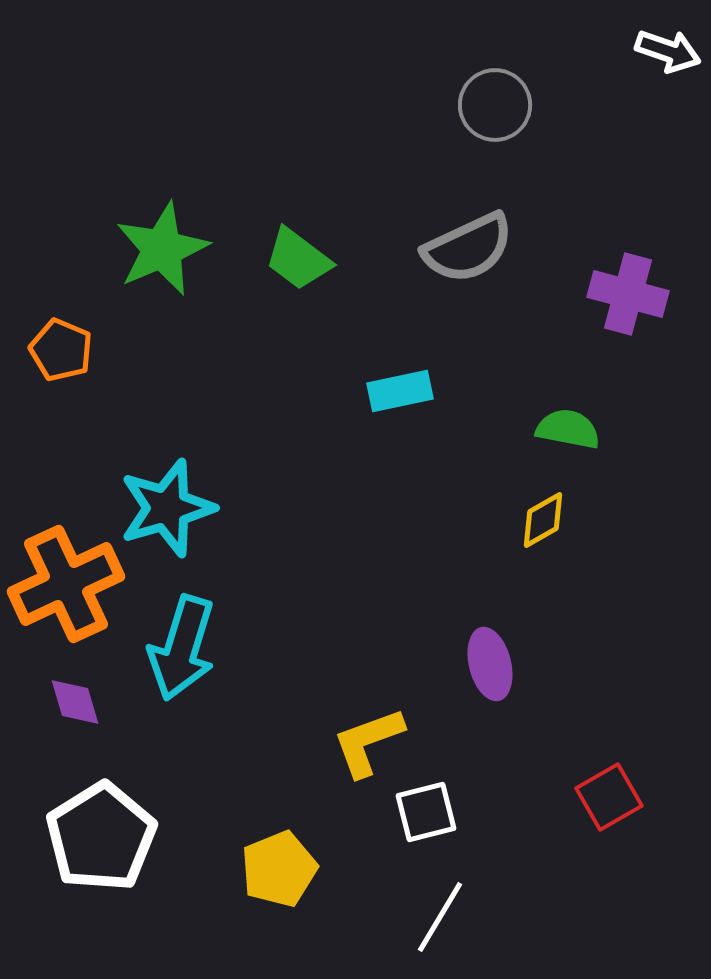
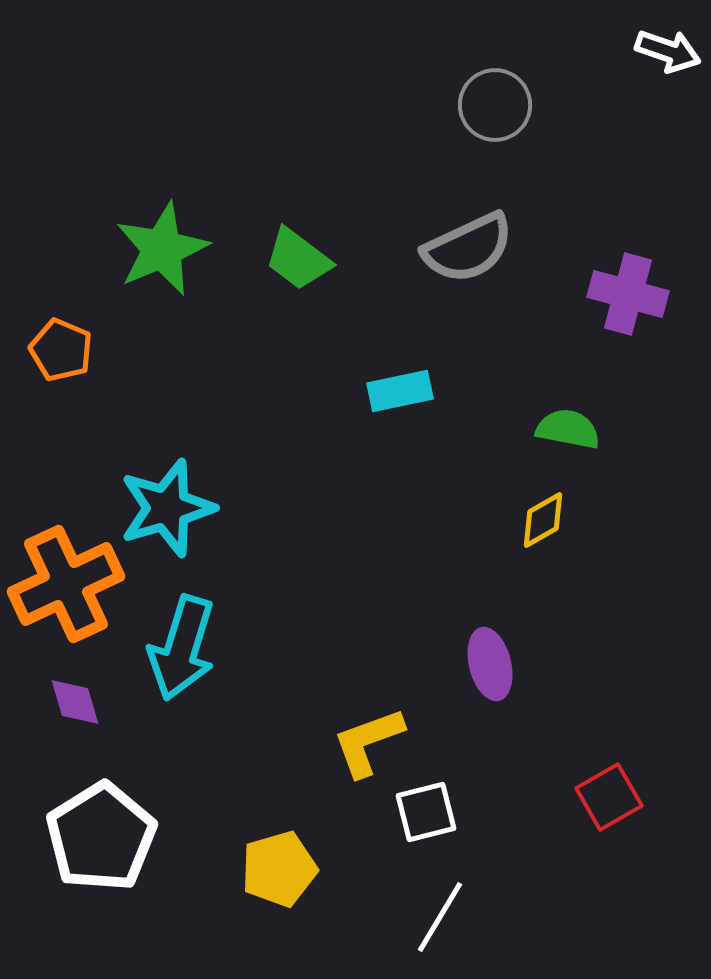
yellow pentagon: rotated 6 degrees clockwise
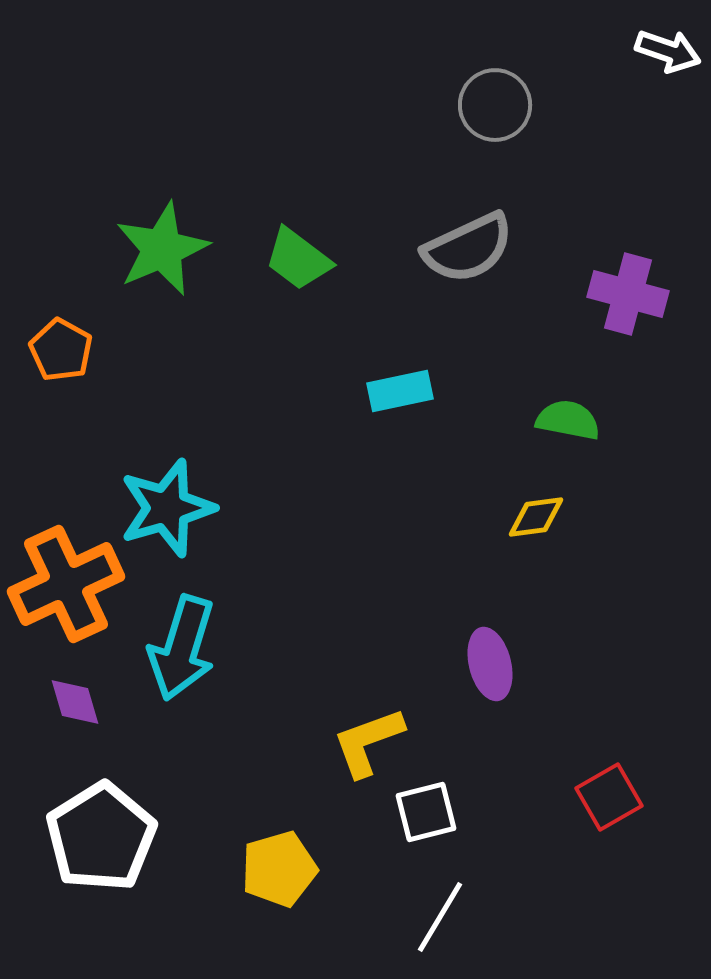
orange pentagon: rotated 6 degrees clockwise
green semicircle: moved 9 px up
yellow diamond: moved 7 px left, 3 px up; rotated 22 degrees clockwise
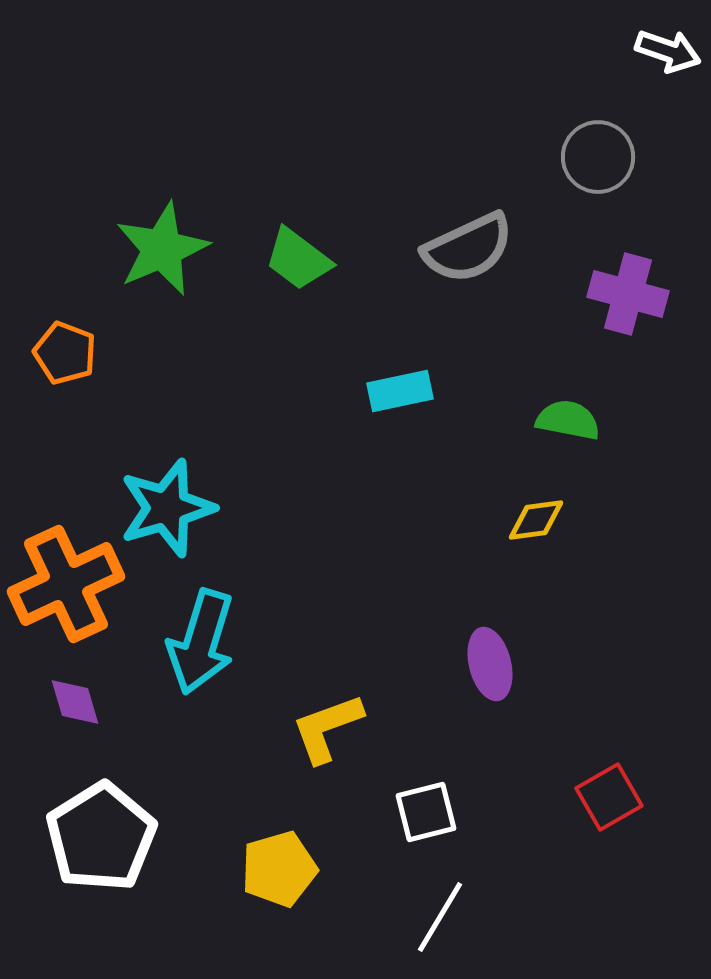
gray circle: moved 103 px right, 52 px down
orange pentagon: moved 4 px right, 3 px down; rotated 8 degrees counterclockwise
yellow diamond: moved 3 px down
cyan arrow: moved 19 px right, 6 px up
yellow L-shape: moved 41 px left, 14 px up
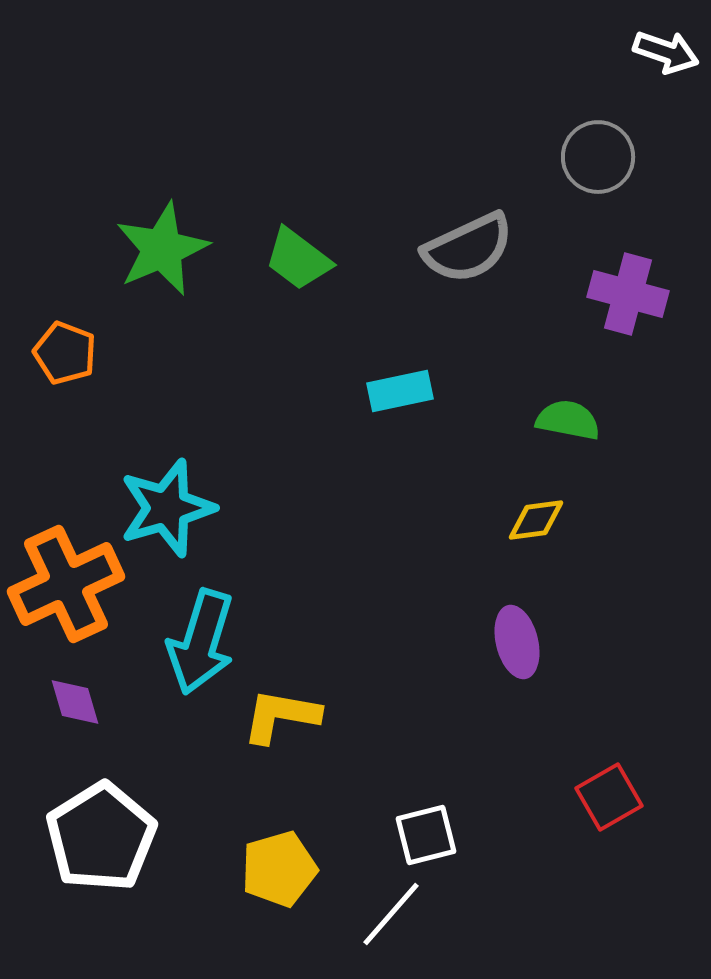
white arrow: moved 2 px left, 1 px down
purple ellipse: moved 27 px right, 22 px up
yellow L-shape: moved 46 px left, 12 px up; rotated 30 degrees clockwise
white square: moved 23 px down
white line: moved 49 px left, 3 px up; rotated 10 degrees clockwise
